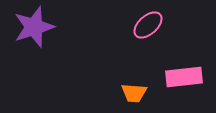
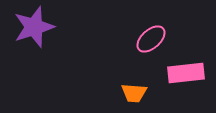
pink ellipse: moved 3 px right, 14 px down
pink rectangle: moved 2 px right, 4 px up
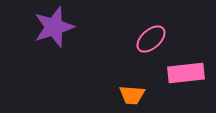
purple star: moved 20 px right
orange trapezoid: moved 2 px left, 2 px down
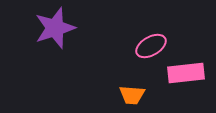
purple star: moved 1 px right, 1 px down
pink ellipse: moved 7 px down; rotated 12 degrees clockwise
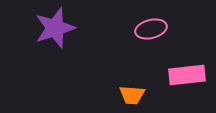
pink ellipse: moved 17 px up; rotated 16 degrees clockwise
pink rectangle: moved 1 px right, 2 px down
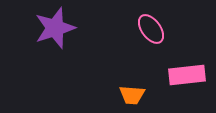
pink ellipse: rotated 68 degrees clockwise
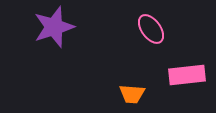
purple star: moved 1 px left, 1 px up
orange trapezoid: moved 1 px up
